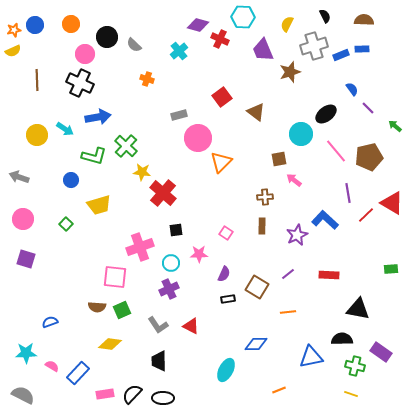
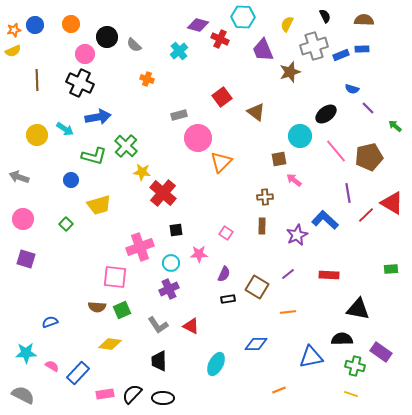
blue semicircle at (352, 89): rotated 144 degrees clockwise
cyan circle at (301, 134): moved 1 px left, 2 px down
cyan ellipse at (226, 370): moved 10 px left, 6 px up
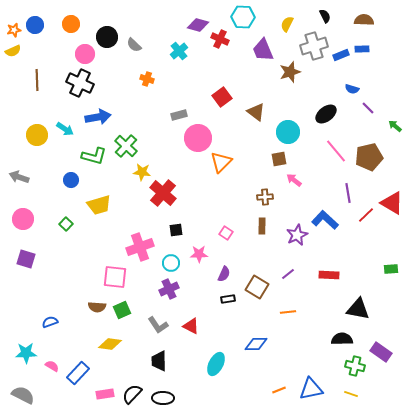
cyan circle at (300, 136): moved 12 px left, 4 px up
blue triangle at (311, 357): moved 32 px down
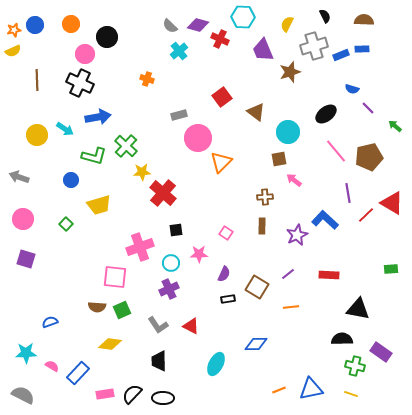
gray semicircle at (134, 45): moved 36 px right, 19 px up
yellow star at (142, 172): rotated 12 degrees counterclockwise
orange line at (288, 312): moved 3 px right, 5 px up
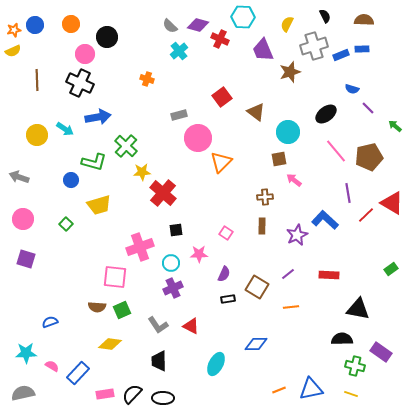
green L-shape at (94, 156): moved 6 px down
green rectangle at (391, 269): rotated 32 degrees counterclockwise
purple cross at (169, 289): moved 4 px right, 1 px up
gray semicircle at (23, 395): moved 2 px up; rotated 40 degrees counterclockwise
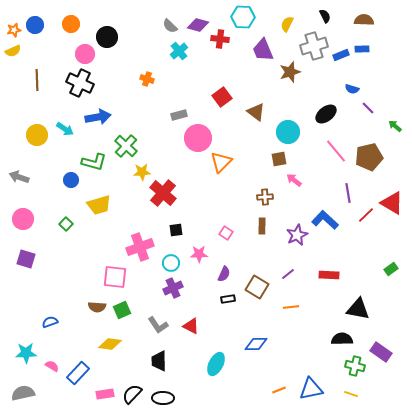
red cross at (220, 39): rotated 18 degrees counterclockwise
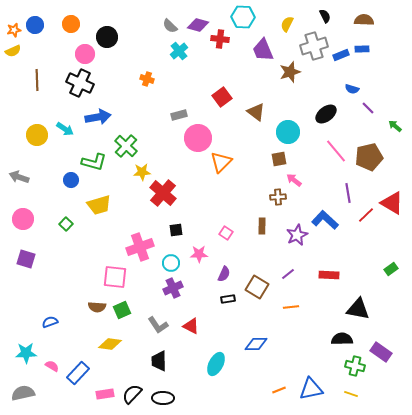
brown cross at (265, 197): moved 13 px right
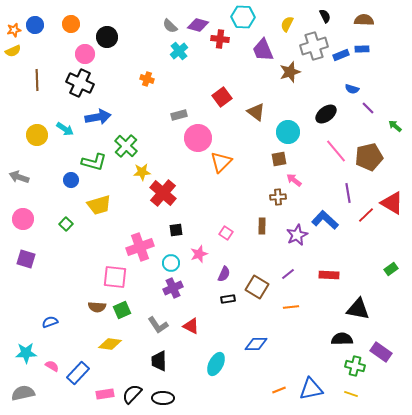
pink star at (199, 254): rotated 18 degrees counterclockwise
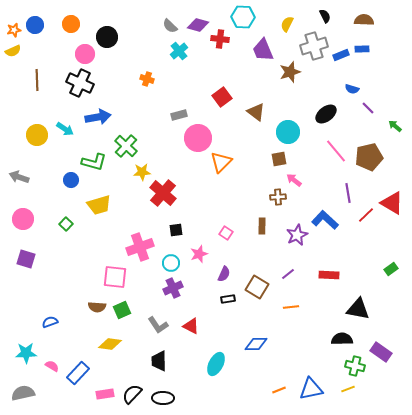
yellow line at (351, 394): moved 3 px left, 5 px up; rotated 40 degrees counterclockwise
